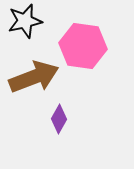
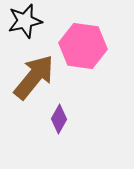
brown arrow: rotated 30 degrees counterclockwise
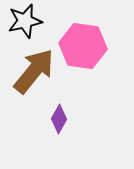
brown arrow: moved 6 px up
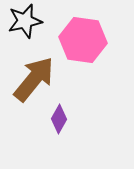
pink hexagon: moved 6 px up
brown arrow: moved 8 px down
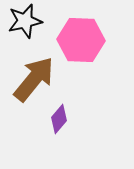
pink hexagon: moved 2 px left; rotated 6 degrees counterclockwise
purple diamond: rotated 12 degrees clockwise
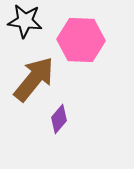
black star: rotated 20 degrees clockwise
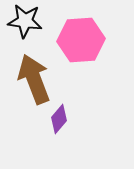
pink hexagon: rotated 6 degrees counterclockwise
brown arrow: rotated 60 degrees counterclockwise
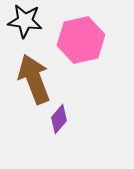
pink hexagon: rotated 9 degrees counterclockwise
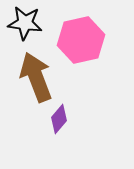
black star: moved 2 px down
brown arrow: moved 2 px right, 2 px up
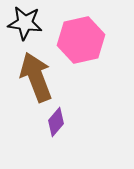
purple diamond: moved 3 px left, 3 px down
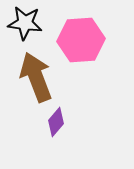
pink hexagon: rotated 9 degrees clockwise
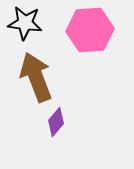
pink hexagon: moved 9 px right, 10 px up
